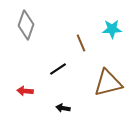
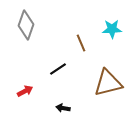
red arrow: rotated 147 degrees clockwise
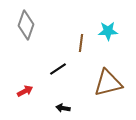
cyan star: moved 4 px left, 2 px down
brown line: rotated 30 degrees clockwise
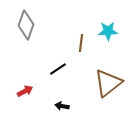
brown triangle: rotated 24 degrees counterclockwise
black arrow: moved 1 px left, 2 px up
